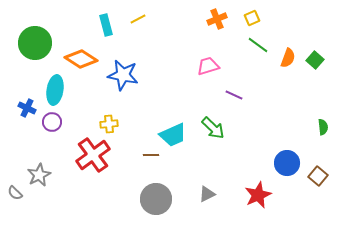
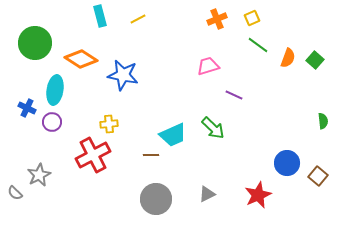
cyan rectangle: moved 6 px left, 9 px up
green semicircle: moved 6 px up
red cross: rotated 8 degrees clockwise
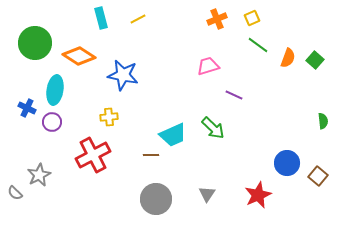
cyan rectangle: moved 1 px right, 2 px down
orange diamond: moved 2 px left, 3 px up
yellow cross: moved 7 px up
gray triangle: rotated 30 degrees counterclockwise
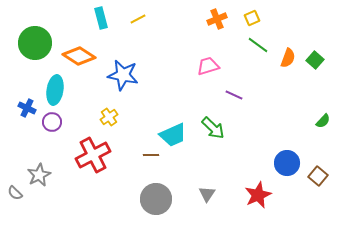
yellow cross: rotated 30 degrees counterclockwise
green semicircle: rotated 49 degrees clockwise
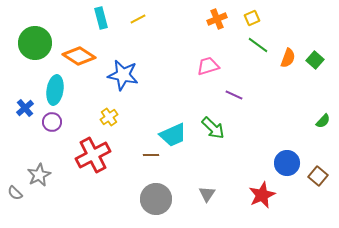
blue cross: moved 2 px left; rotated 24 degrees clockwise
red star: moved 4 px right
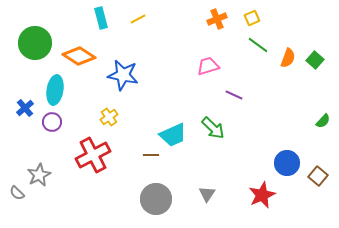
gray semicircle: moved 2 px right
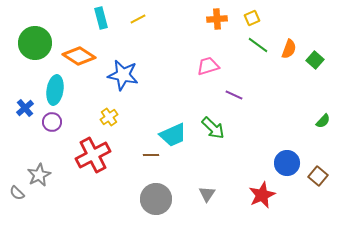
orange cross: rotated 18 degrees clockwise
orange semicircle: moved 1 px right, 9 px up
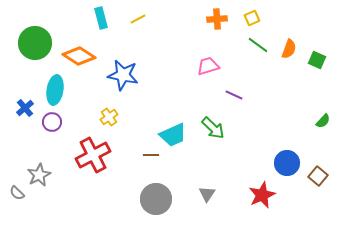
green square: moved 2 px right; rotated 18 degrees counterclockwise
